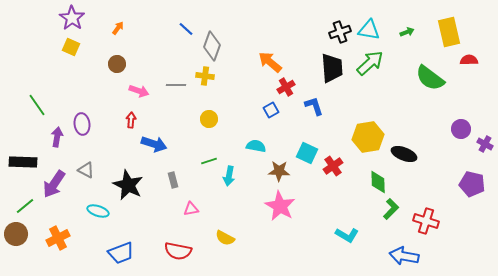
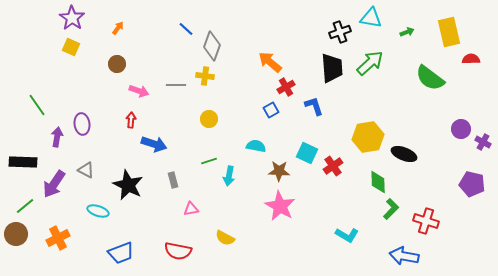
cyan triangle at (369, 30): moved 2 px right, 12 px up
red semicircle at (469, 60): moved 2 px right, 1 px up
purple cross at (485, 144): moved 2 px left, 2 px up
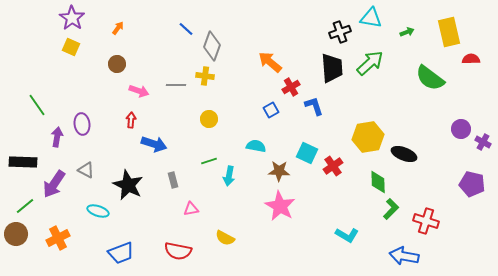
red cross at (286, 87): moved 5 px right
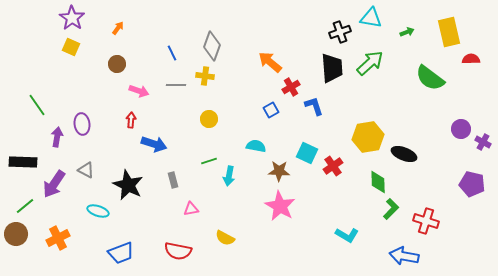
blue line at (186, 29): moved 14 px left, 24 px down; rotated 21 degrees clockwise
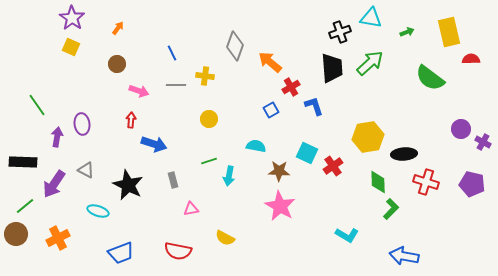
gray diamond at (212, 46): moved 23 px right
black ellipse at (404, 154): rotated 25 degrees counterclockwise
red cross at (426, 221): moved 39 px up
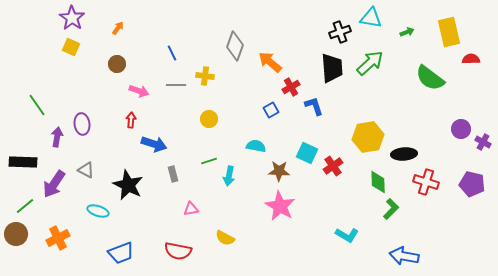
gray rectangle at (173, 180): moved 6 px up
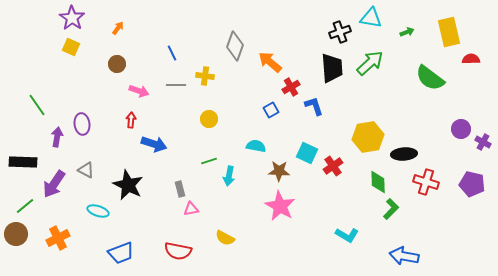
gray rectangle at (173, 174): moved 7 px right, 15 px down
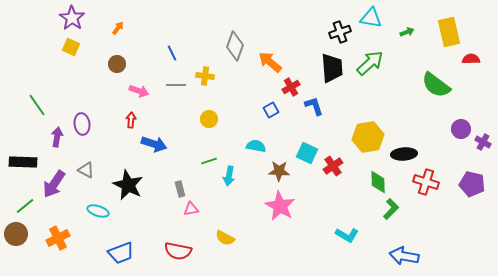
green semicircle at (430, 78): moved 6 px right, 7 px down
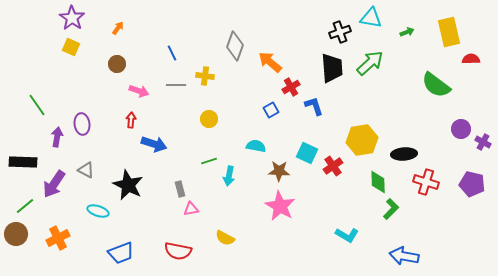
yellow hexagon at (368, 137): moved 6 px left, 3 px down
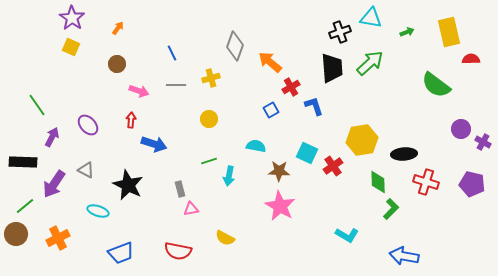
yellow cross at (205, 76): moved 6 px right, 2 px down; rotated 24 degrees counterclockwise
purple ellipse at (82, 124): moved 6 px right, 1 px down; rotated 35 degrees counterclockwise
purple arrow at (57, 137): moved 5 px left; rotated 18 degrees clockwise
